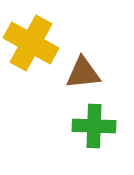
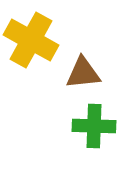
yellow cross: moved 3 px up
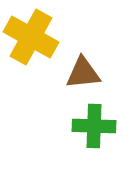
yellow cross: moved 3 px up
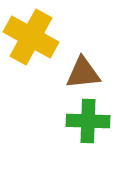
green cross: moved 6 px left, 5 px up
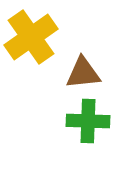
yellow cross: rotated 26 degrees clockwise
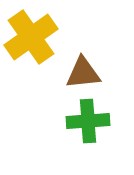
green cross: rotated 6 degrees counterclockwise
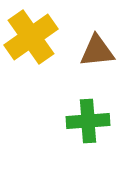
brown triangle: moved 14 px right, 22 px up
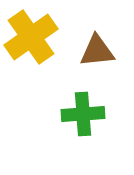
green cross: moved 5 px left, 7 px up
